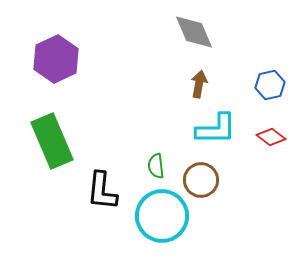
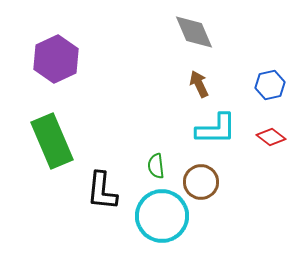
brown arrow: rotated 36 degrees counterclockwise
brown circle: moved 2 px down
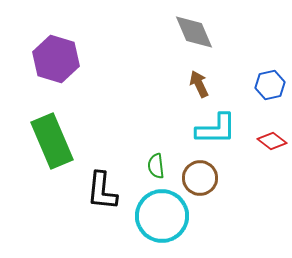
purple hexagon: rotated 18 degrees counterclockwise
red diamond: moved 1 px right, 4 px down
brown circle: moved 1 px left, 4 px up
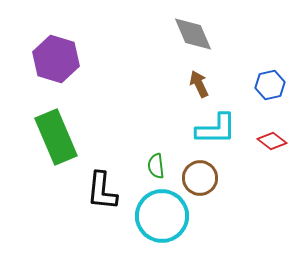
gray diamond: moved 1 px left, 2 px down
green rectangle: moved 4 px right, 4 px up
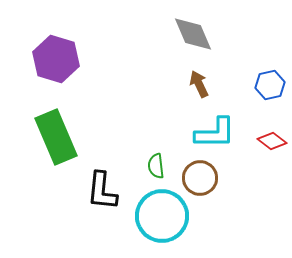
cyan L-shape: moved 1 px left, 4 px down
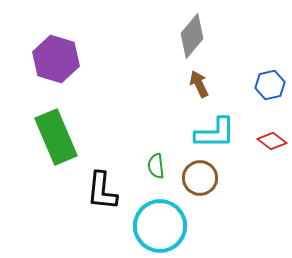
gray diamond: moved 1 px left, 2 px down; rotated 63 degrees clockwise
cyan circle: moved 2 px left, 10 px down
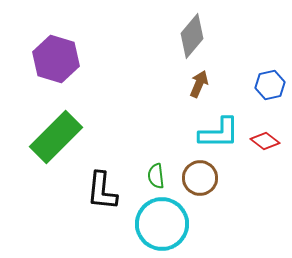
brown arrow: rotated 48 degrees clockwise
cyan L-shape: moved 4 px right
green rectangle: rotated 68 degrees clockwise
red diamond: moved 7 px left
green semicircle: moved 10 px down
cyan circle: moved 2 px right, 2 px up
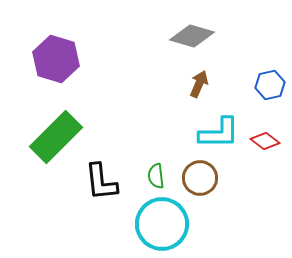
gray diamond: rotated 66 degrees clockwise
black L-shape: moved 1 px left, 9 px up; rotated 12 degrees counterclockwise
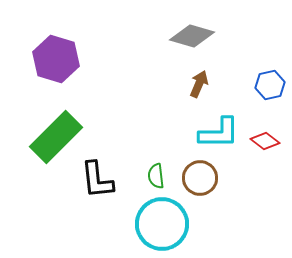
black L-shape: moved 4 px left, 2 px up
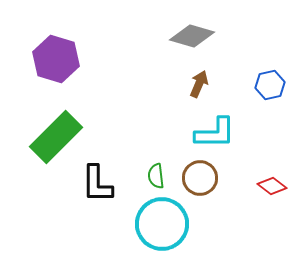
cyan L-shape: moved 4 px left
red diamond: moved 7 px right, 45 px down
black L-shape: moved 4 px down; rotated 6 degrees clockwise
